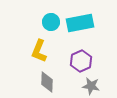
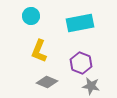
cyan circle: moved 20 px left, 6 px up
purple hexagon: moved 2 px down; rotated 15 degrees counterclockwise
gray diamond: rotated 70 degrees counterclockwise
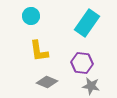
cyan rectangle: moved 7 px right; rotated 44 degrees counterclockwise
yellow L-shape: rotated 30 degrees counterclockwise
purple hexagon: moved 1 px right; rotated 15 degrees counterclockwise
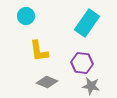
cyan circle: moved 5 px left
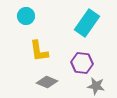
gray star: moved 5 px right
